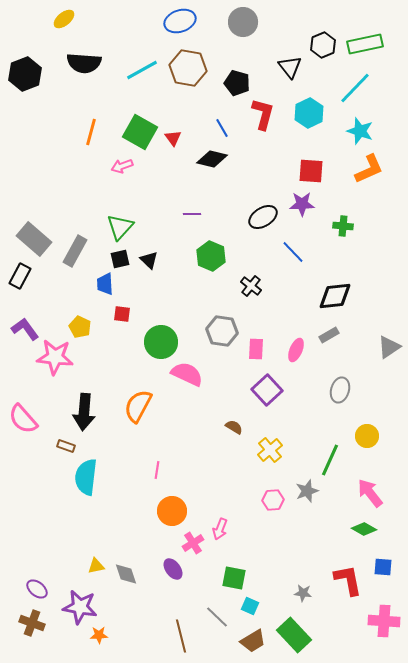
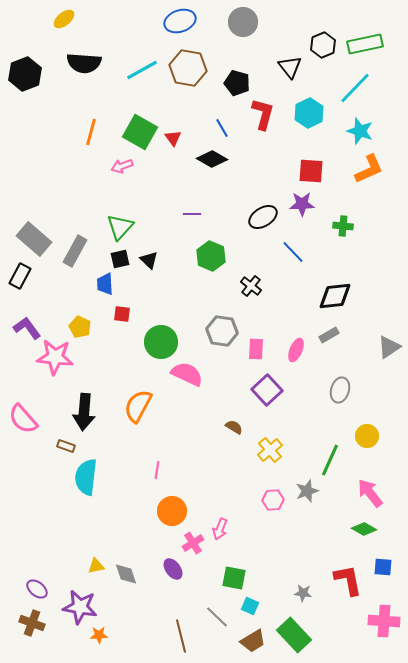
black diamond at (212, 159): rotated 16 degrees clockwise
purple L-shape at (25, 329): moved 2 px right, 1 px up
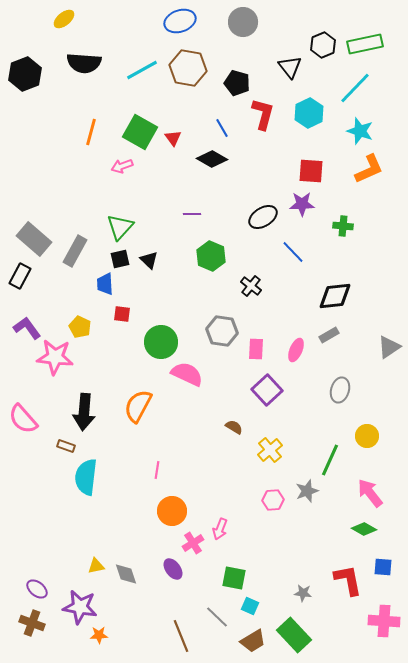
brown line at (181, 636): rotated 8 degrees counterclockwise
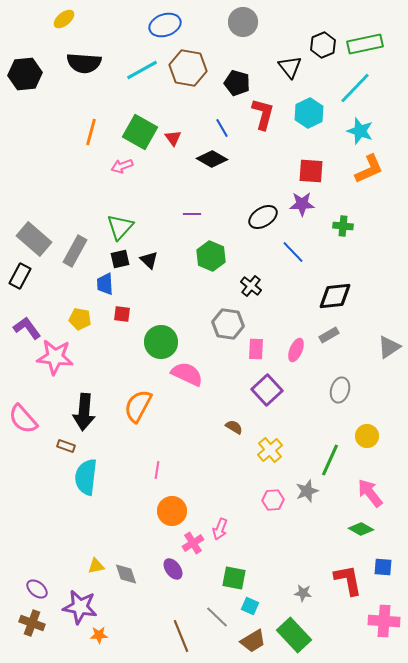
blue ellipse at (180, 21): moved 15 px left, 4 px down
black hexagon at (25, 74): rotated 16 degrees clockwise
yellow pentagon at (80, 327): moved 8 px up; rotated 15 degrees counterclockwise
gray hexagon at (222, 331): moved 6 px right, 7 px up
green diamond at (364, 529): moved 3 px left
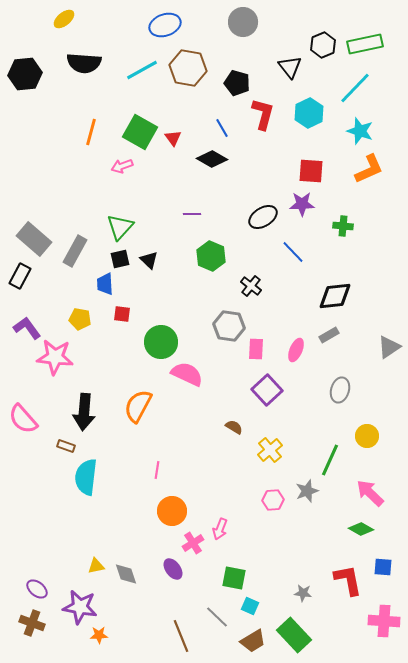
gray hexagon at (228, 324): moved 1 px right, 2 px down
pink arrow at (370, 493): rotated 8 degrees counterclockwise
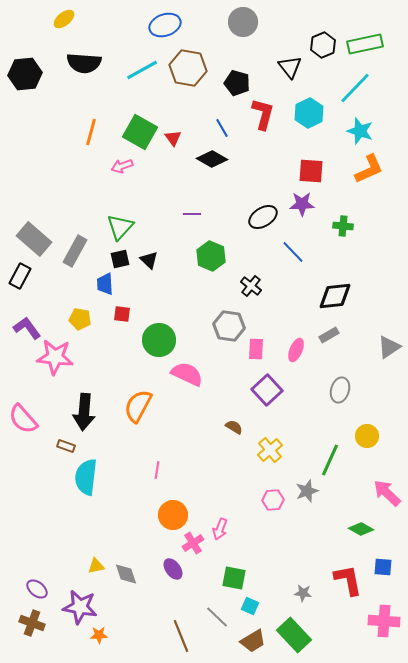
green circle at (161, 342): moved 2 px left, 2 px up
pink arrow at (370, 493): moved 17 px right
orange circle at (172, 511): moved 1 px right, 4 px down
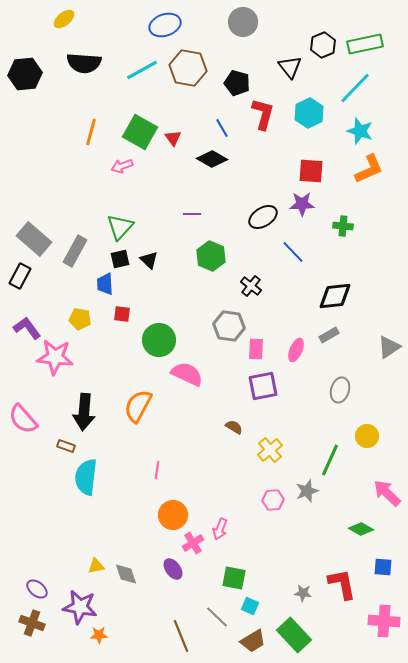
purple square at (267, 390): moved 4 px left, 4 px up; rotated 32 degrees clockwise
red L-shape at (348, 580): moved 6 px left, 4 px down
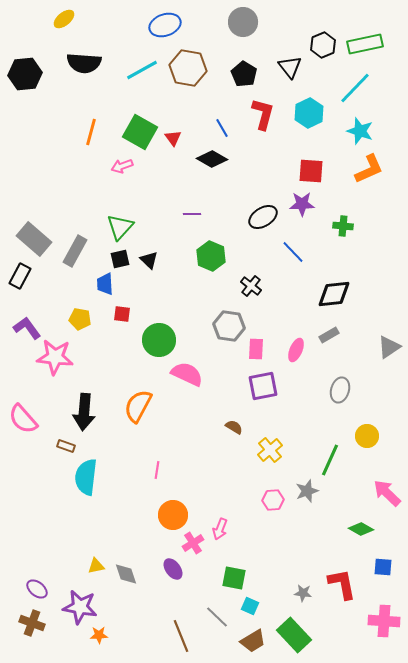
black pentagon at (237, 83): moved 7 px right, 9 px up; rotated 15 degrees clockwise
black diamond at (335, 296): moved 1 px left, 2 px up
